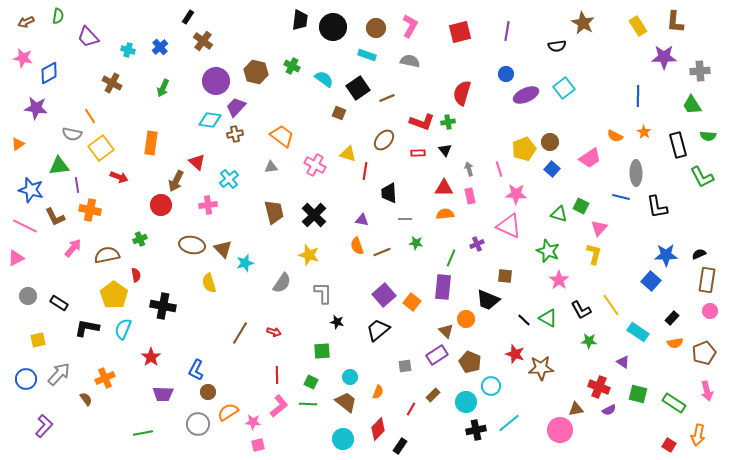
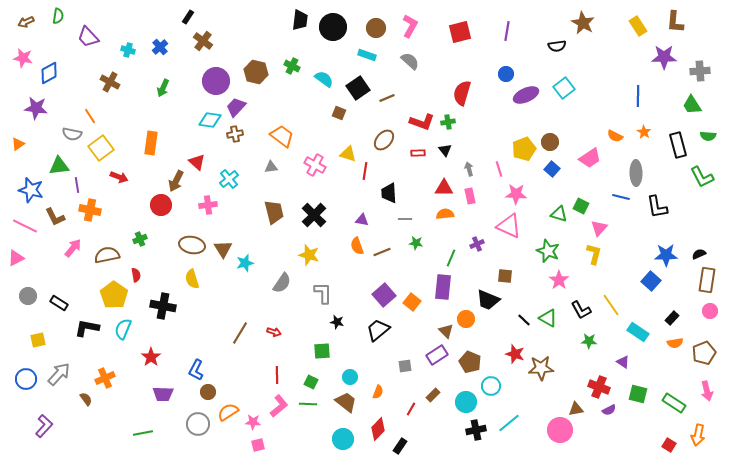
gray semicircle at (410, 61): rotated 30 degrees clockwise
brown cross at (112, 83): moved 2 px left, 1 px up
brown triangle at (223, 249): rotated 12 degrees clockwise
yellow semicircle at (209, 283): moved 17 px left, 4 px up
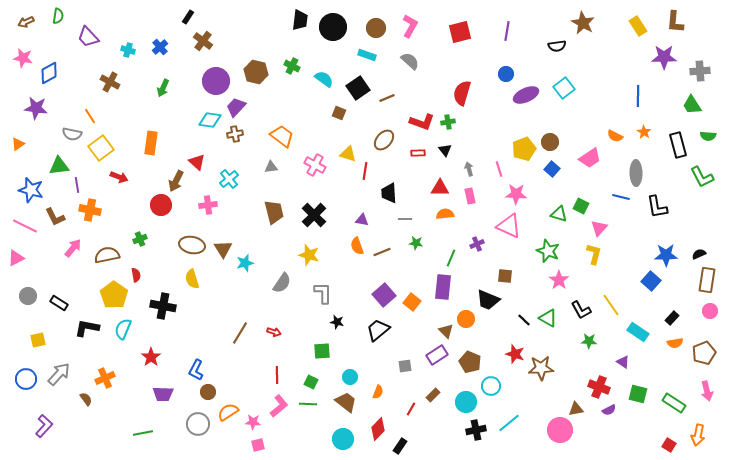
red triangle at (444, 188): moved 4 px left
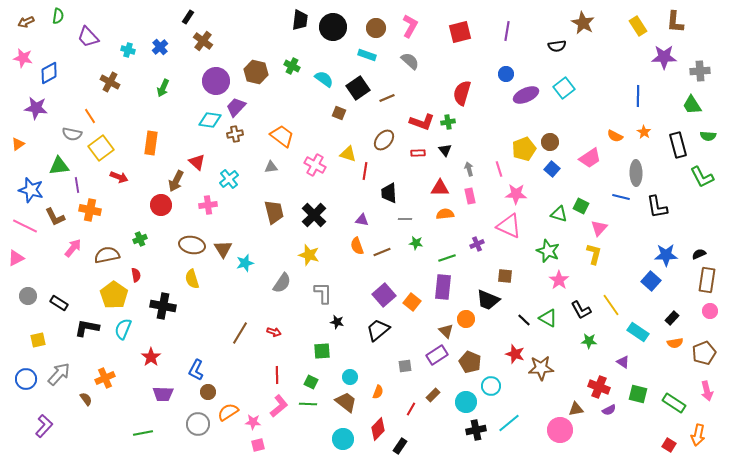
green line at (451, 258): moved 4 px left; rotated 48 degrees clockwise
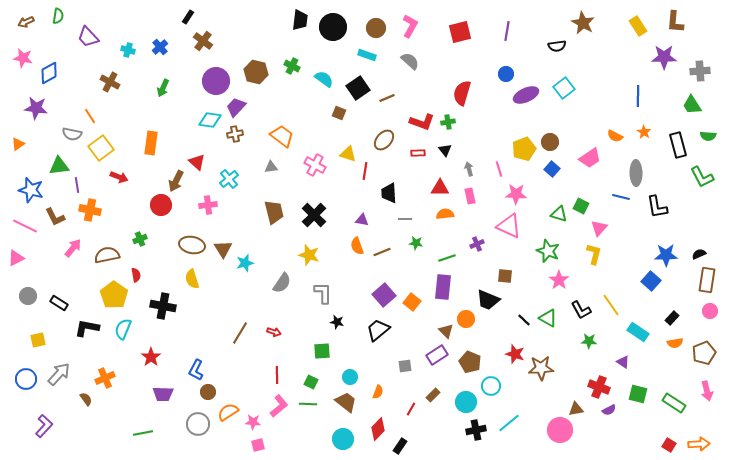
orange arrow at (698, 435): moved 1 px right, 9 px down; rotated 105 degrees counterclockwise
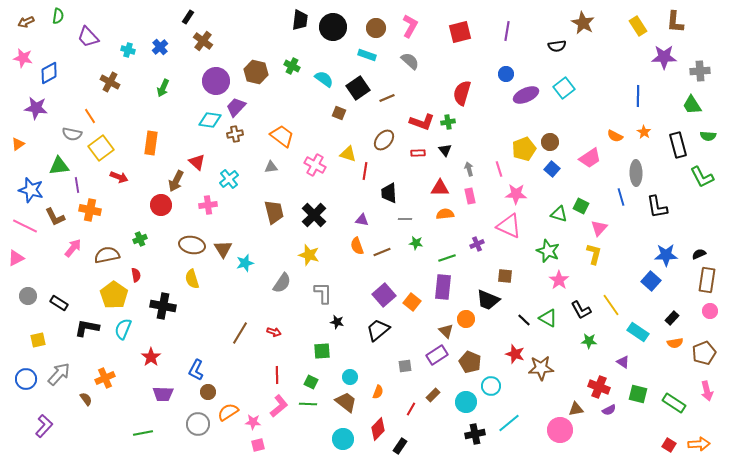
blue line at (621, 197): rotated 60 degrees clockwise
black cross at (476, 430): moved 1 px left, 4 px down
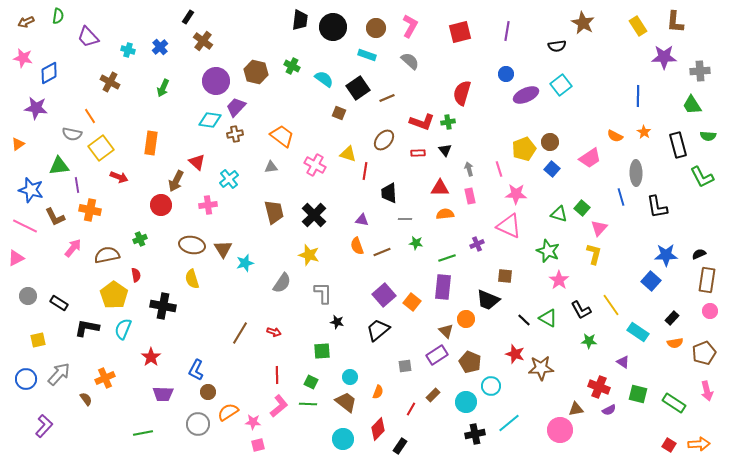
cyan square at (564, 88): moved 3 px left, 3 px up
green square at (581, 206): moved 1 px right, 2 px down; rotated 14 degrees clockwise
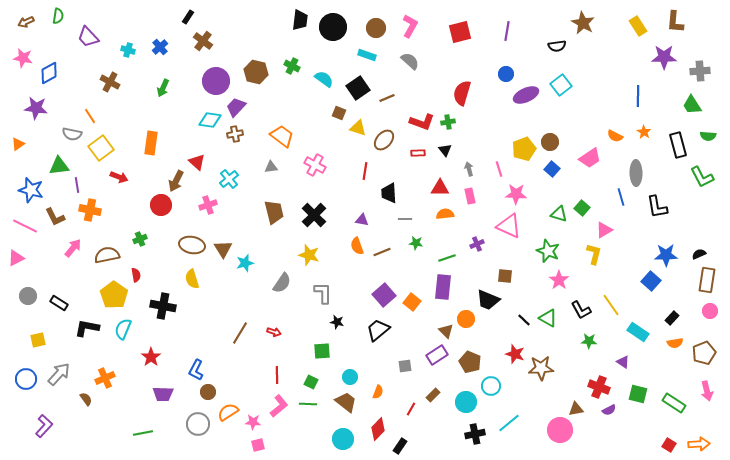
yellow triangle at (348, 154): moved 10 px right, 26 px up
pink cross at (208, 205): rotated 12 degrees counterclockwise
pink triangle at (599, 228): moved 5 px right, 2 px down; rotated 18 degrees clockwise
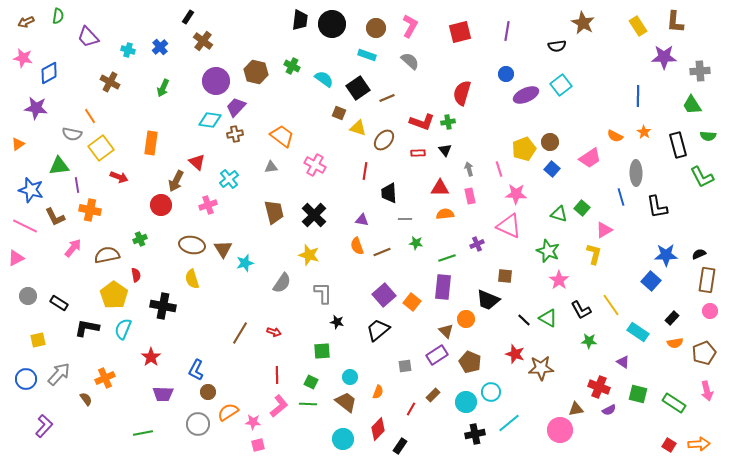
black circle at (333, 27): moved 1 px left, 3 px up
cyan circle at (491, 386): moved 6 px down
